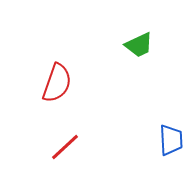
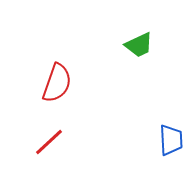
red line: moved 16 px left, 5 px up
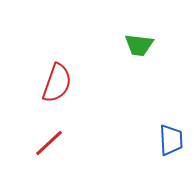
green trapezoid: rotated 32 degrees clockwise
red line: moved 1 px down
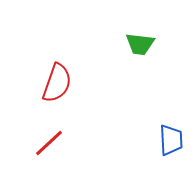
green trapezoid: moved 1 px right, 1 px up
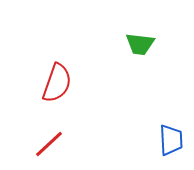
red line: moved 1 px down
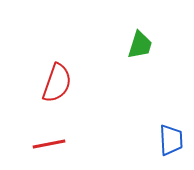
green trapezoid: moved 1 px down; rotated 80 degrees counterclockwise
red line: rotated 32 degrees clockwise
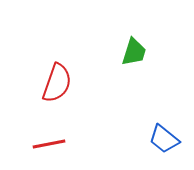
green trapezoid: moved 6 px left, 7 px down
blue trapezoid: moved 7 px left, 1 px up; rotated 132 degrees clockwise
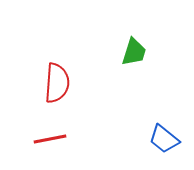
red semicircle: rotated 15 degrees counterclockwise
red line: moved 1 px right, 5 px up
